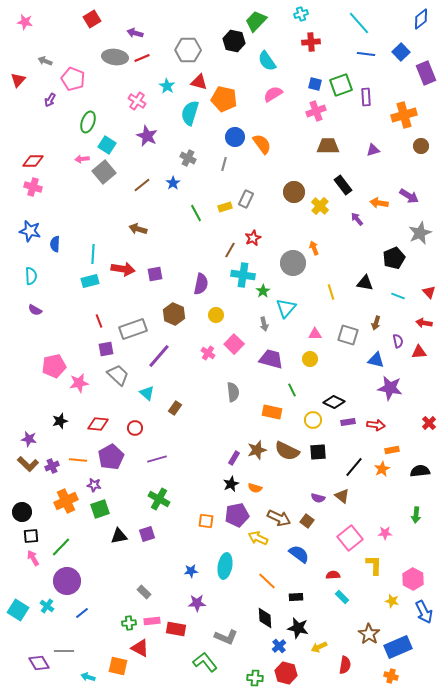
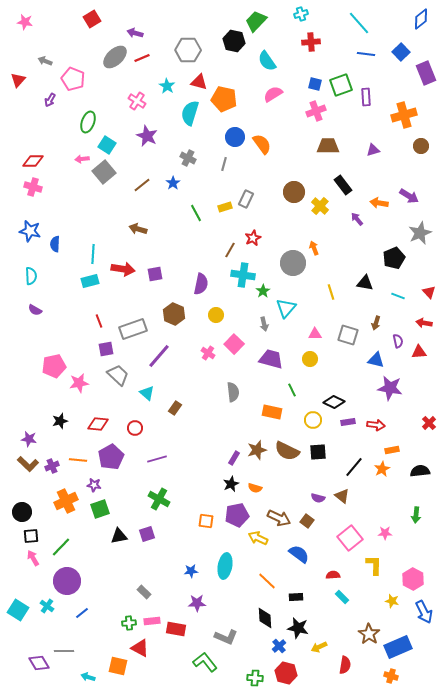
gray ellipse at (115, 57): rotated 50 degrees counterclockwise
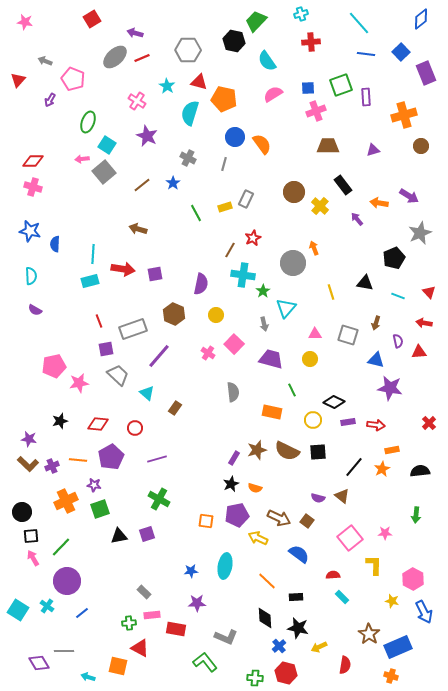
blue square at (315, 84): moved 7 px left, 4 px down; rotated 16 degrees counterclockwise
pink rectangle at (152, 621): moved 6 px up
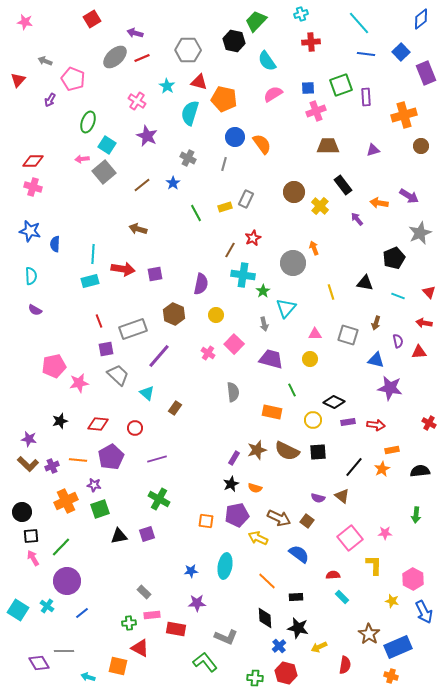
red cross at (429, 423): rotated 16 degrees counterclockwise
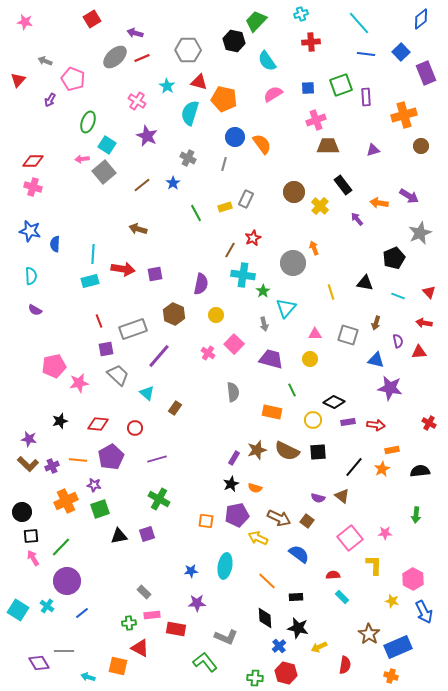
pink cross at (316, 111): moved 9 px down
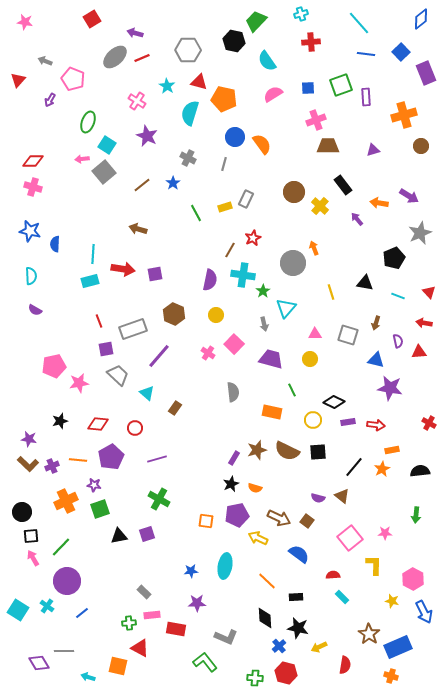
purple semicircle at (201, 284): moved 9 px right, 4 px up
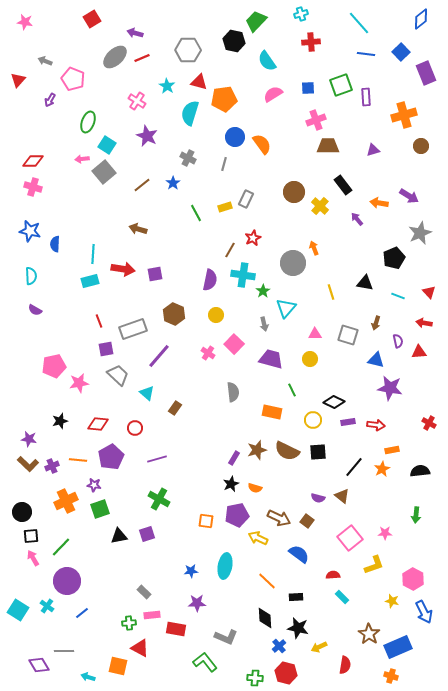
orange pentagon at (224, 99): rotated 20 degrees counterclockwise
yellow L-shape at (374, 565): rotated 70 degrees clockwise
purple diamond at (39, 663): moved 2 px down
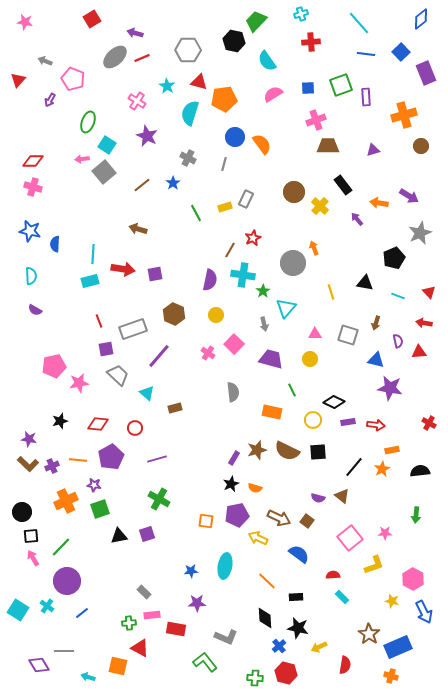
brown rectangle at (175, 408): rotated 40 degrees clockwise
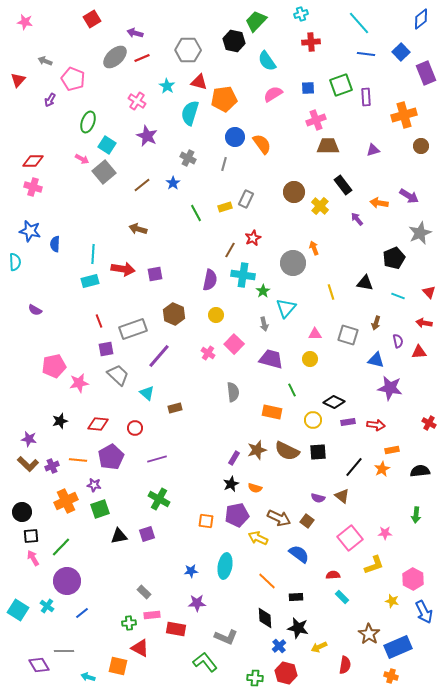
pink arrow at (82, 159): rotated 144 degrees counterclockwise
cyan semicircle at (31, 276): moved 16 px left, 14 px up
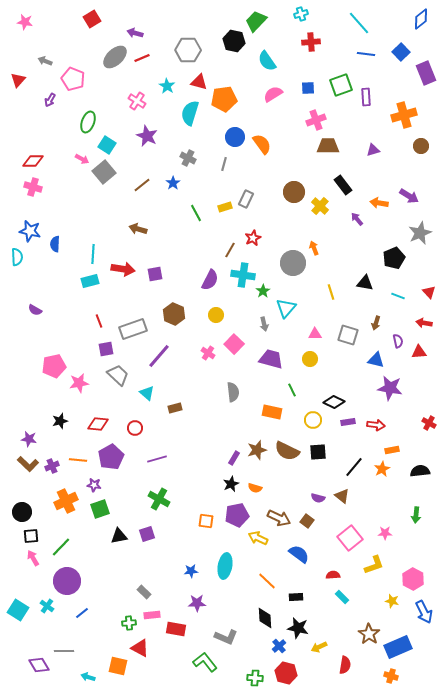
cyan semicircle at (15, 262): moved 2 px right, 5 px up
purple semicircle at (210, 280): rotated 15 degrees clockwise
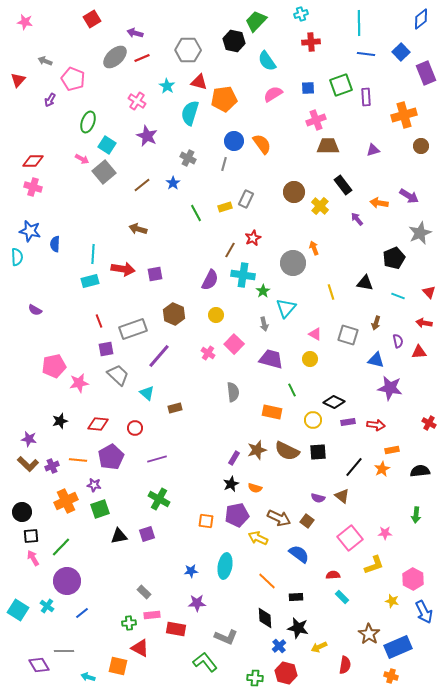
cyan line at (359, 23): rotated 40 degrees clockwise
blue circle at (235, 137): moved 1 px left, 4 px down
pink triangle at (315, 334): rotated 32 degrees clockwise
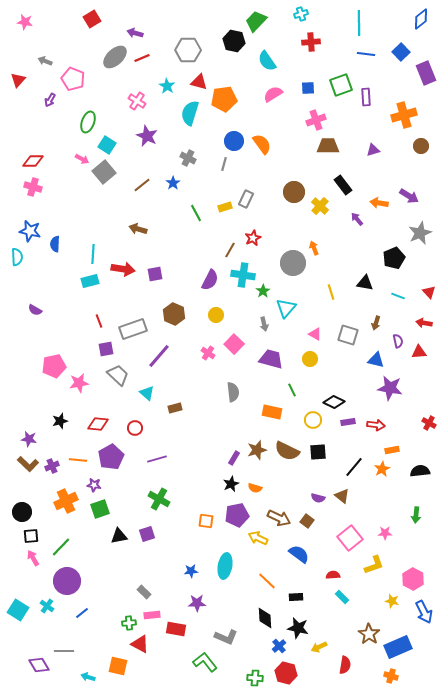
red triangle at (140, 648): moved 4 px up
